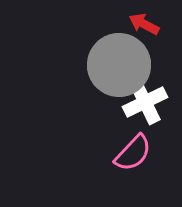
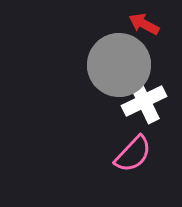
white cross: moved 1 px left, 1 px up
pink semicircle: moved 1 px down
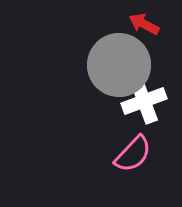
white cross: rotated 6 degrees clockwise
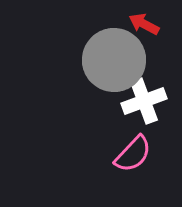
gray circle: moved 5 px left, 5 px up
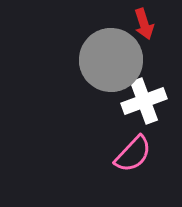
red arrow: rotated 136 degrees counterclockwise
gray circle: moved 3 px left
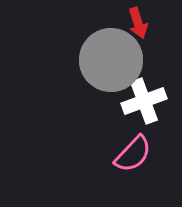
red arrow: moved 6 px left, 1 px up
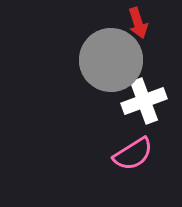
pink semicircle: rotated 15 degrees clockwise
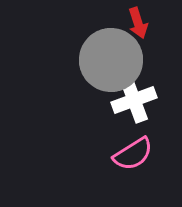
white cross: moved 10 px left, 1 px up
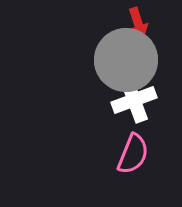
gray circle: moved 15 px right
pink semicircle: rotated 36 degrees counterclockwise
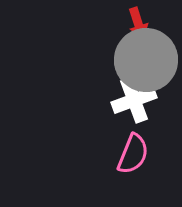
gray circle: moved 20 px right
